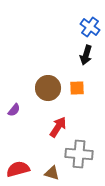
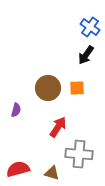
black arrow: rotated 18 degrees clockwise
purple semicircle: moved 2 px right; rotated 24 degrees counterclockwise
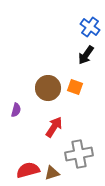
orange square: moved 2 px left, 1 px up; rotated 21 degrees clockwise
red arrow: moved 4 px left
gray cross: rotated 16 degrees counterclockwise
red semicircle: moved 10 px right, 1 px down
brown triangle: rotated 35 degrees counterclockwise
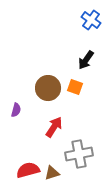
blue cross: moved 1 px right, 7 px up
black arrow: moved 5 px down
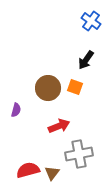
blue cross: moved 1 px down
red arrow: moved 5 px right, 1 px up; rotated 35 degrees clockwise
brown triangle: rotated 35 degrees counterclockwise
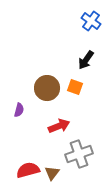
brown circle: moved 1 px left
purple semicircle: moved 3 px right
gray cross: rotated 8 degrees counterclockwise
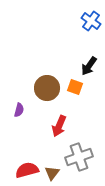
black arrow: moved 3 px right, 6 px down
red arrow: rotated 135 degrees clockwise
gray cross: moved 3 px down
red semicircle: moved 1 px left
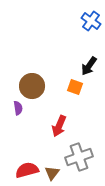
brown circle: moved 15 px left, 2 px up
purple semicircle: moved 1 px left, 2 px up; rotated 24 degrees counterclockwise
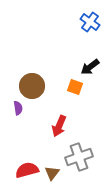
blue cross: moved 1 px left, 1 px down
black arrow: moved 1 px right, 1 px down; rotated 18 degrees clockwise
